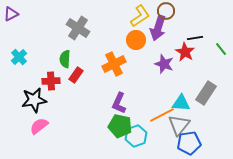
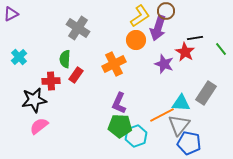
green pentagon: rotated 10 degrees counterclockwise
blue pentagon: rotated 20 degrees clockwise
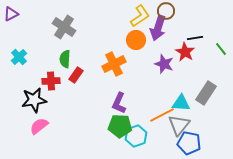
gray cross: moved 14 px left, 1 px up
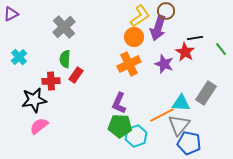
gray cross: rotated 15 degrees clockwise
orange circle: moved 2 px left, 3 px up
orange cross: moved 15 px right
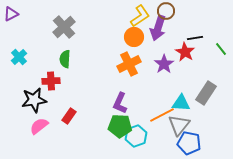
purple star: rotated 18 degrees clockwise
red rectangle: moved 7 px left, 41 px down
purple L-shape: moved 1 px right
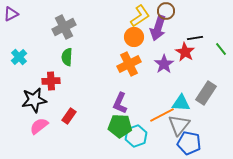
gray cross: rotated 15 degrees clockwise
green semicircle: moved 2 px right, 2 px up
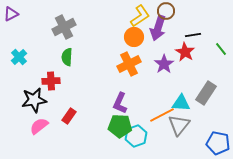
black line: moved 2 px left, 3 px up
blue pentagon: moved 29 px right
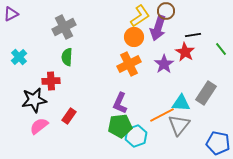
green pentagon: rotated 10 degrees counterclockwise
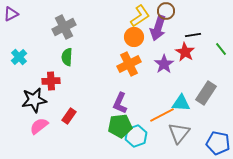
gray triangle: moved 8 px down
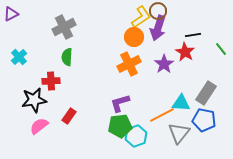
brown circle: moved 8 px left
yellow L-shape: moved 1 px right, 1 px down
purple L-shape: rotated 50 degrees clockwise
blue pentagon: moved 14 px left, 23 px up
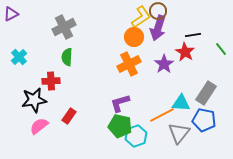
green pentagon: rotated 20 degrees clockwise
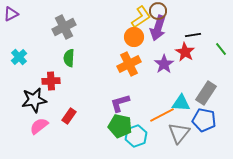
green semicircle: moved 2 px right, 1 px down
